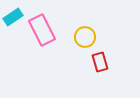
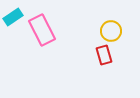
yellow circle: moved 26 px right, 6 px up
red rectangle: moved 4 px right, 7 px up
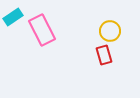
yellow circle: moved 1 px left
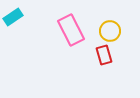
pink rectangle: moved 29 px right
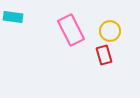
cyan rectangle: rotated 42 degrees clockwise
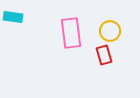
pink rectangle: moved 3 px down; rotated 20 degrees clockwise
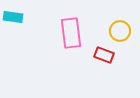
yellow circle: moved 10 px right
red rectangle: rotated 54 degrees counterclockwise
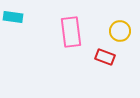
pink rectangle: moved 1 px up
red rectangle: moved 1 px right, 2 px down
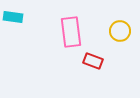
red rectangle: moved 12 px left, 4 px down
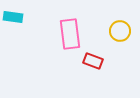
pink rectangle: moved 1 px left, 2 px down
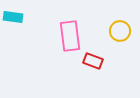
pink rectangle: moved 2 px down
